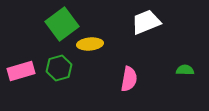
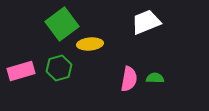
green semicircle: moved 30 px left, 8 px down
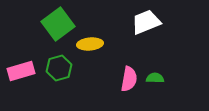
green square: moved 4 px left
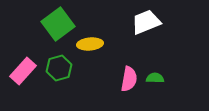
pink rectangle: moved 2 px right; rotated 32 degrees counterclockwise
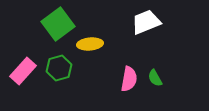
green semicircle: rotated 120 degrees counterclockwise
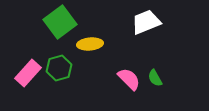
green square: moved 2 px right, 2 px up
pink rectangle: moved 5 px right, 2 px down
pink semicircle: rotated 55 degrees counterclockwise
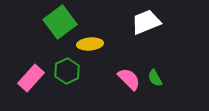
green hexagon: moved 8 px right, 3 px down; rotated 10 degrees counterclockwise
pink rectangle: moved 3 px right, 5 px down
